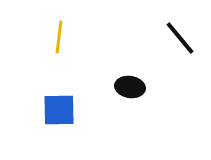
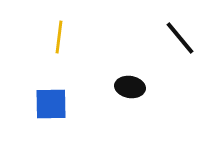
blue square: moved 8 px left, 6 px up
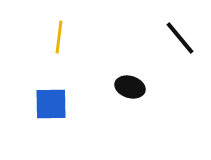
black ellipse: rotated 8 degrees clockwise
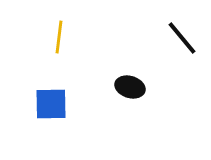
black line: moved 2 px right
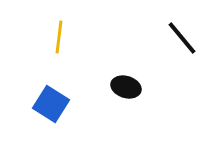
black ellipse: moved 4 px left
blue square: rotated 33 degrees clockwise
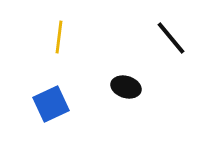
black line: moved 11 px left
blue square: rotated 33 degrees clockwise
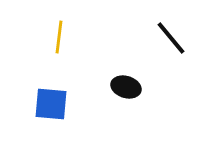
blue square: rotated 30 degrees clockwise
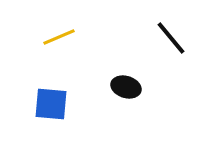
yellow line: rotated 60 degrees clockwise
